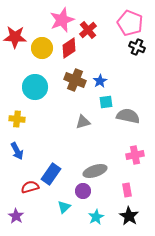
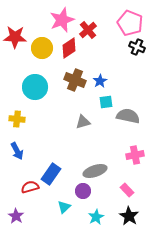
pink rectangle: rotated 32 degrees counterclockwise
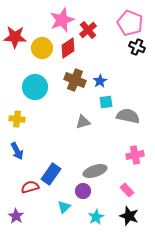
red diamond: moved 1 px left
black star: rotated 12 degrees counterclockwise
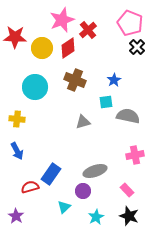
black cross: rotated 21 degrees clockwise
blue star: moved 14 px right, 1 px up
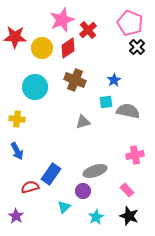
gray semicircle: moved 5 px up
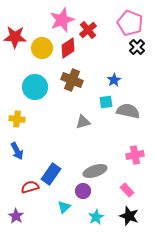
brown cross: moved 3 px left
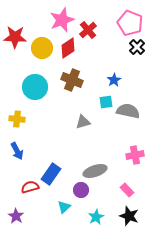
purple circle: moved 2 px left, 1 px up
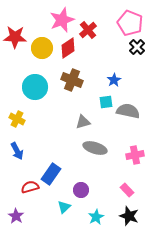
yellow cross: rotated 21 degrees clockwise
gray ellipse: moved 23 px up; rotated 35 degrees clockwise
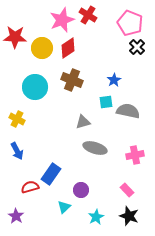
red cross: moved 15 px up; rotated 18 degrees counterclockwise
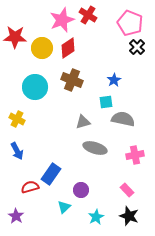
gray semicircle: moved 5 px left, 8 px down
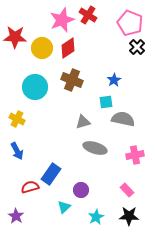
black star: rotated 18 degrees counterclockwise
